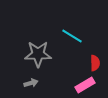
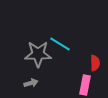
cyan line: moved 12 px left, 8 px down
pink rectangle: rotated 48 degrees counterclockwise
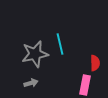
cyan line: rotated 45 degrees clockwise
gray star: moved 3 px left; rotated 12 degrees counterclockwise
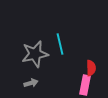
red semicircle: moved 4 px left, 5 px down
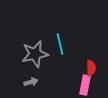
gray arrow: moved 1 px up
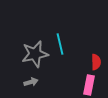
red semicircle: moved 5 px right, 6 px up
pink rectangle: moved 4 px right
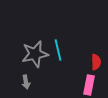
cyan line: moved 2 px left, 6 px down
gray arrow: moved 5 px left; rotated 96 degrees clockwise
